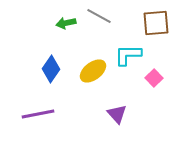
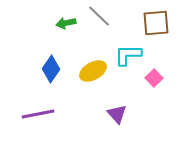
gray line: rotated 15 degrees clockwise
yellow ellipse: rotated 8 degrees clockwise
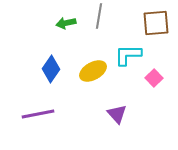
gray line: rotated 55 degrees clockwise
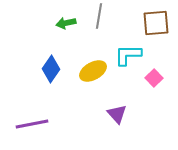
purple line: moved 6 px left, 10 px down
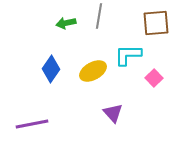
purple triangle: moved 4 px left, 1 px up
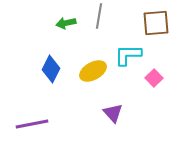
blue diamond: rotated 8 degrees counterclockwise
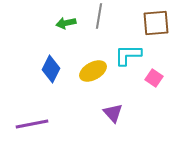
pink square: rotated 12 degrees counterclockwise
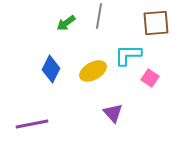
green arrow: rotated 24 degrees counterclockwise
pink square: moved 4 px left
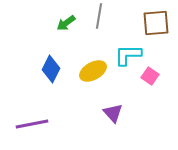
pink square: moved 2 px up
